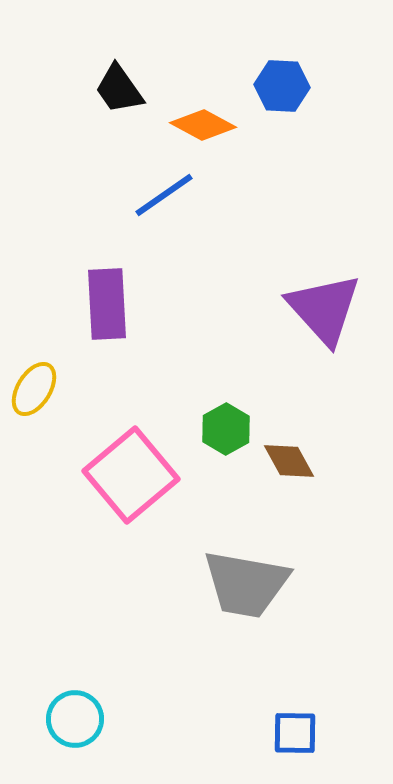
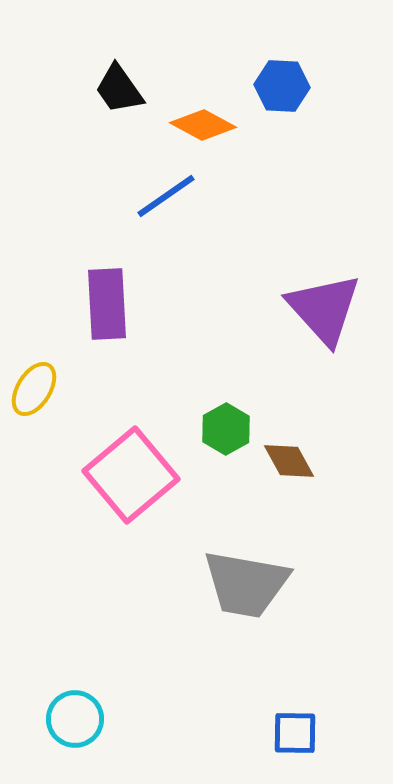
blue line: moved 2 px right, 1 px down
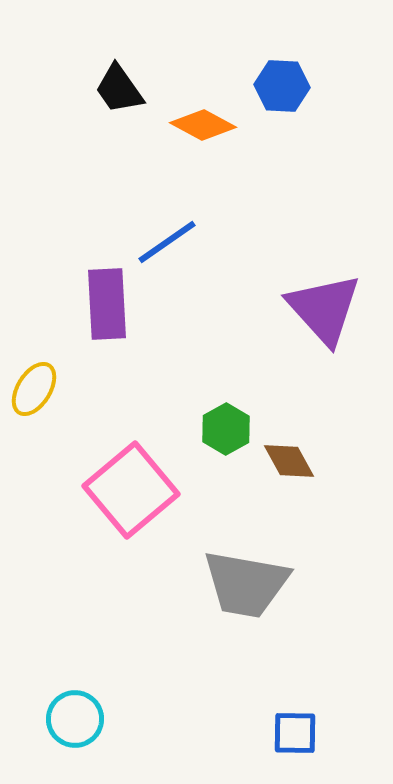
blue line: moved 1 px right, 46 px down
pink square: moved 15 px down
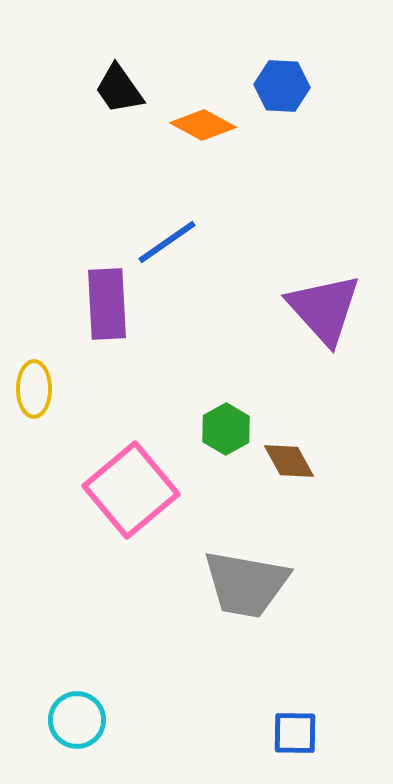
yellow ellipse: rotated 32 degrees counterclockwise
cyan circle: moved 2 px right, 1 px down
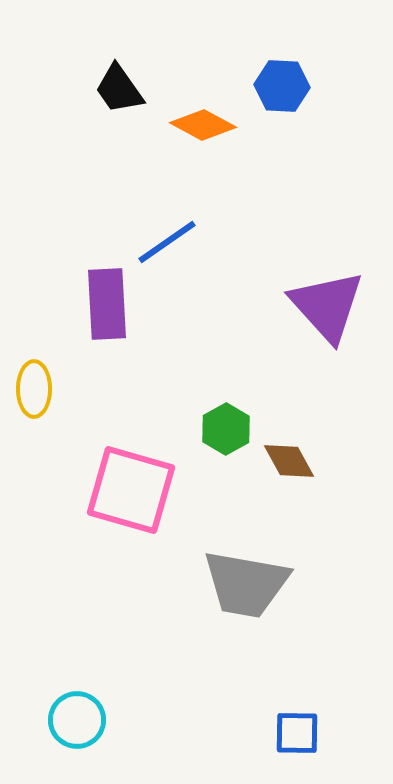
purple triangle: moved 3 px right, 3 px up
pink square: rotated 34 degrees counterclockwise
blue square: moved 2 px right
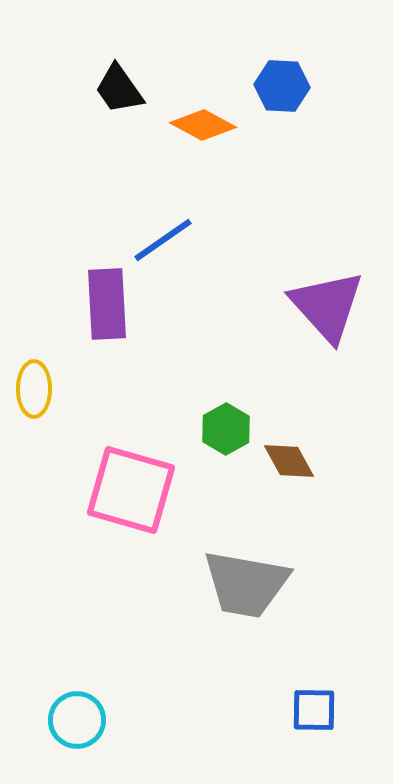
blue line: moved 4 px left, 2 px up
blue square: moved 17 px right, 23 px up
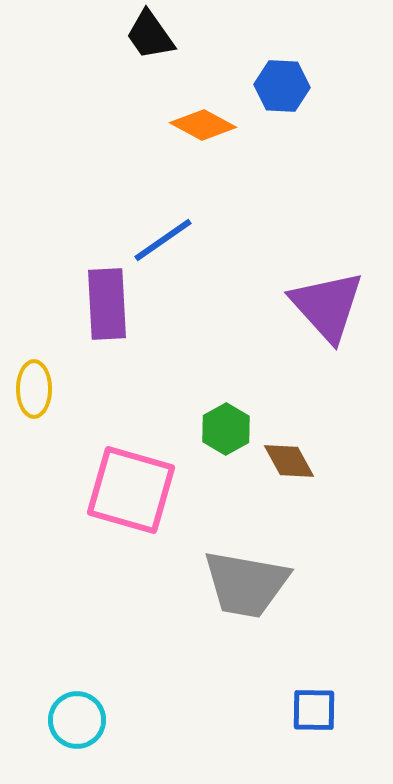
black trapezoid: moved 31 px right, 54 px up
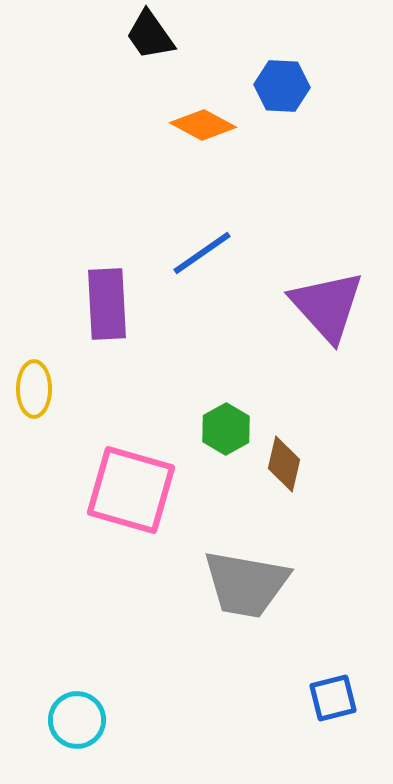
blue line: moved 39 px right, 13 px down
brown diamond: moved 5 px left, 3 px down; rotated 42 degrees clockwise
blue square: moved 19 px right, 12 px up; rotated 15 degrees counterclockwise
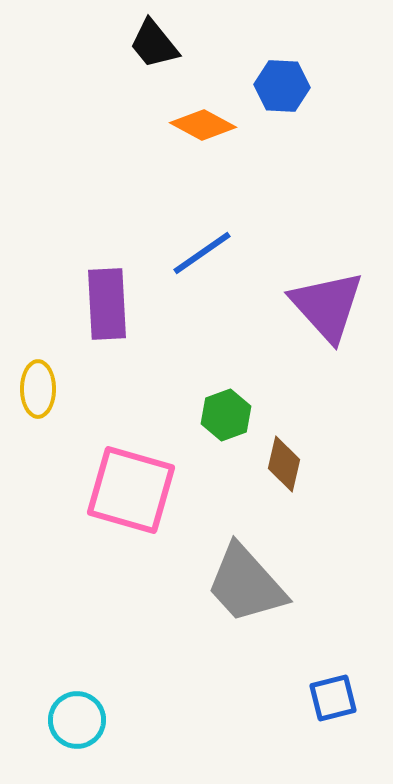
black trapezoid: moved 4 px right, 9 px down; rotated 4 degrees counterclockwise
yellow ellipse: moved 4 px right
green hexagon: moved 14 px up; rotated 9 degrees clockwise
gray trapezoid: rotated 38 degrees clockwise
